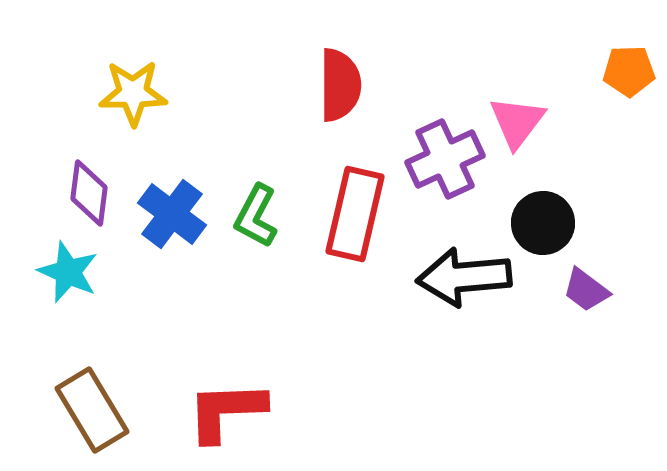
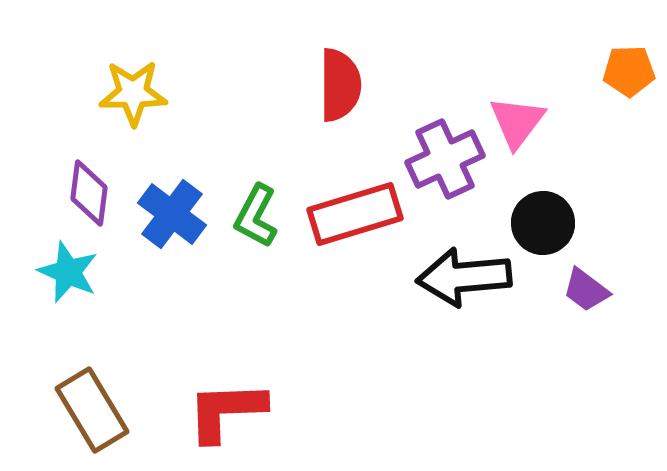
red rectangle: rotated 60 degrees clockwise
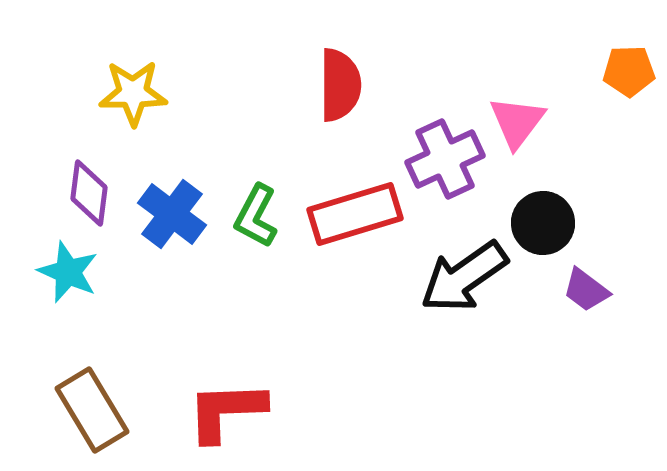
black arrow: rotated 30 degrees counterclockwise
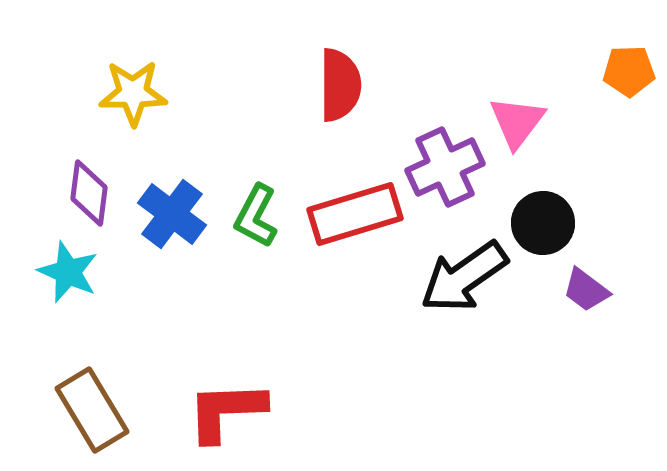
purple cross: moved 8 px down
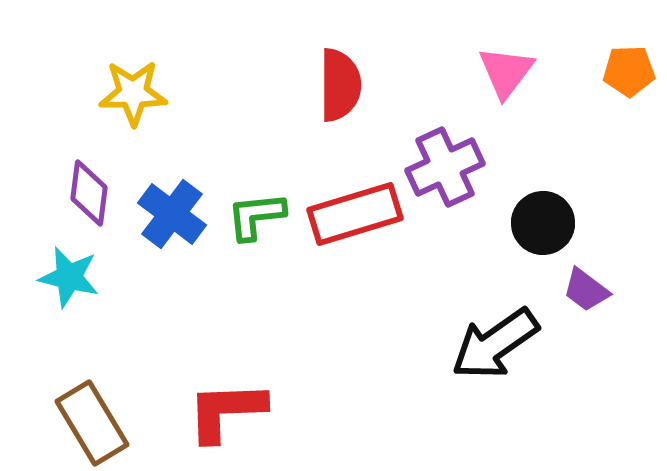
pink triangle: moved 11 px left, 50 px up
green L-shape: rotated 56 degrees clockwise
cyan star: moved 1 px right, 5 px down; rotated 10 degrees counterclockwise
black arrow: moved 31 px right, 67 px down
brown rectangle: moved 13 px down
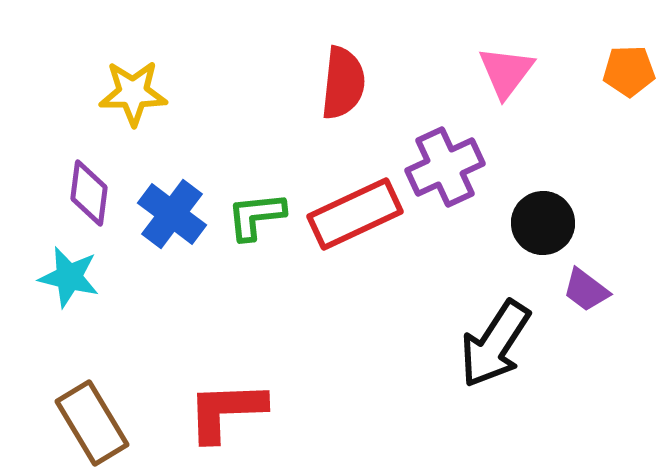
red semicircle: moved 3 px right, 2 px up; rotated 6 degrees clockwise
red rectangle: rotated 8 degrees counterclockwise
black arrow: rotated 22 degrees counterclockwise
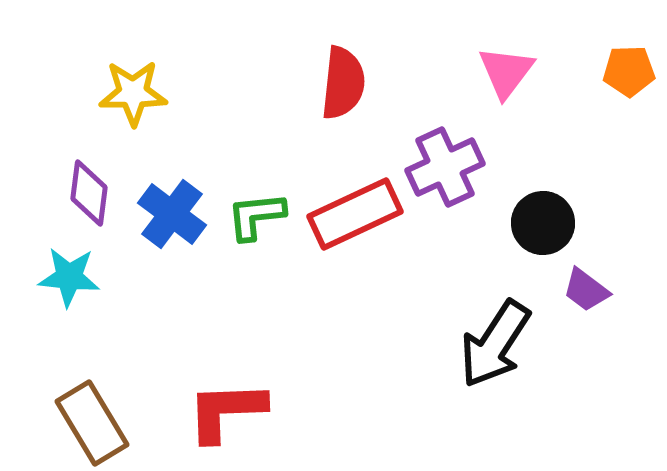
cyan star: rotated 8 degrees counterclockwise
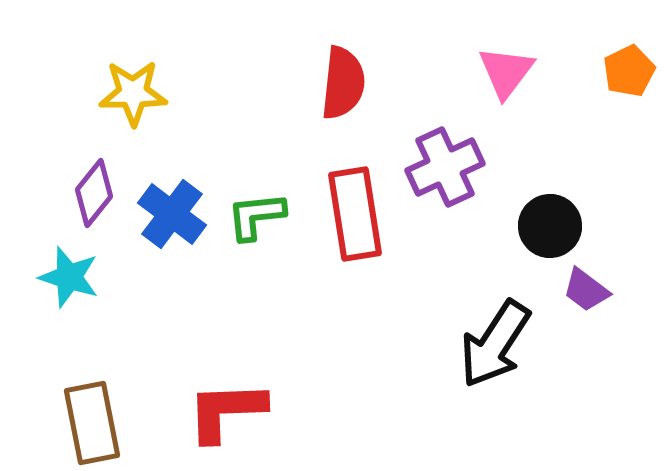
orange pentagon: rotated 24 degrees counterclockwise
purple diamond: moved 5 px right; rotated 32 degrees clockwise
red rectangle: rotated 74 degrees counterclockwise
black circle: moved 7 px right, 3 px down
cyan star: rotated 12 degrees clockwise
brown rectangle: rotated 20 degrees clockwise
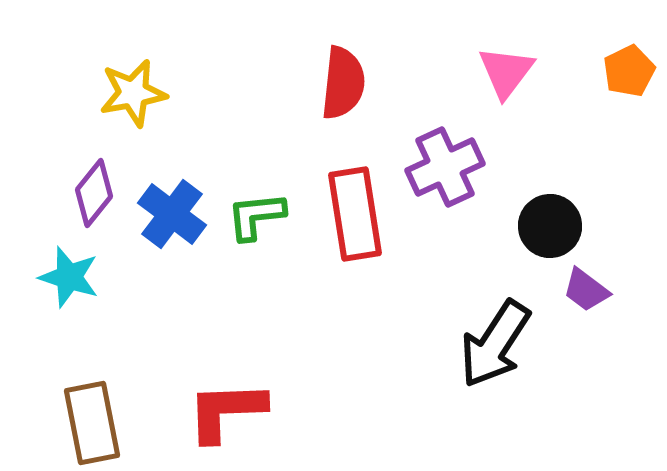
yellow star: rotated 10 degrees counterclockwise
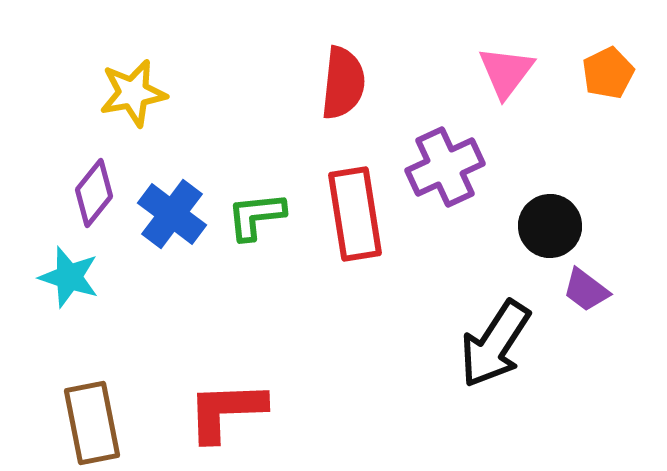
orange pentagon: moved 21 px left, 2 px down
